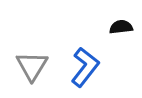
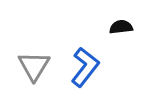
gray triangle: moved 2 px right
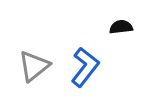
gray triangle: rotated 20 degrees clockwise
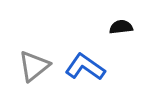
blue L-shape: rotated 93 degrees counterclockwise
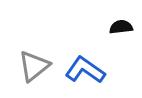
blue L-shape: moved 3 px down
